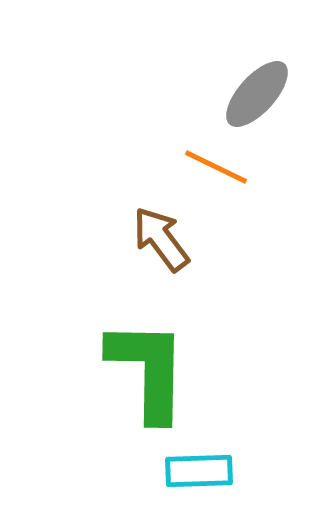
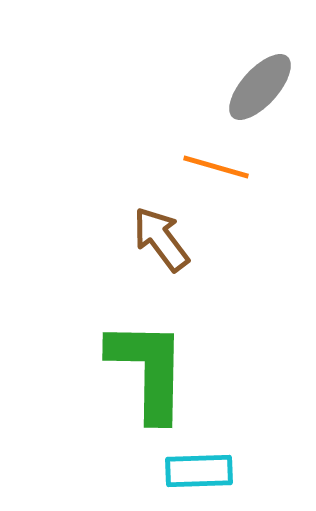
gray ellipse: moved 3 px right, 7 px up
orange line: rotated 10 degrees counterclockwise
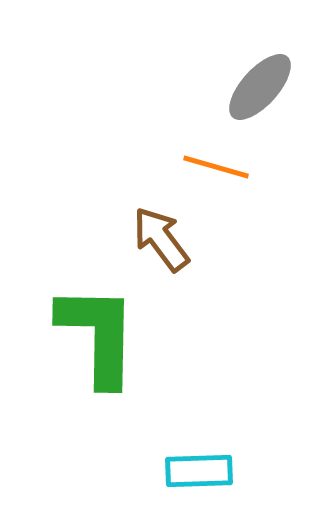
green L-shape: moved 50 px left, 35 px up
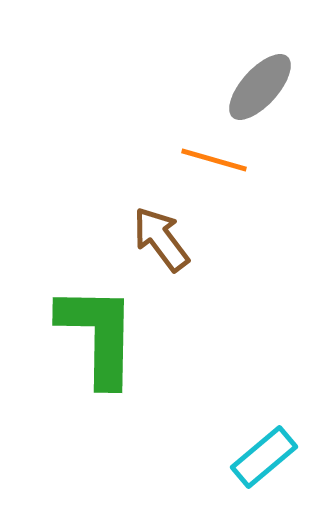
orange line: moved 2 px left, 7 px up
cyan rectangle: moved 65 px right, 14 px up; rotated 38 degrees counterclockwise
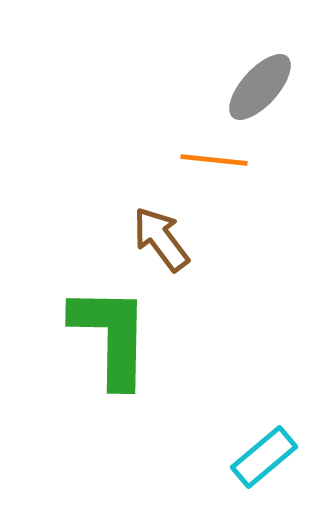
orange line: rotated 10 degrees counterclockwise
green L-shape: moved 13 px right, 1 px down
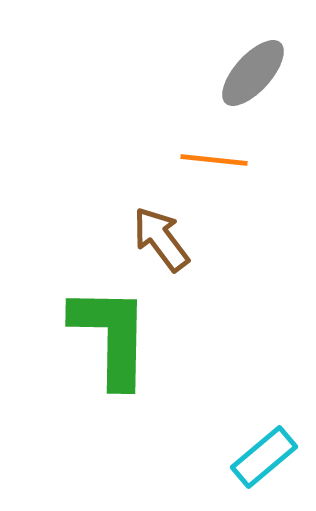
gray ellipse: moved 7 px left, 14 px up
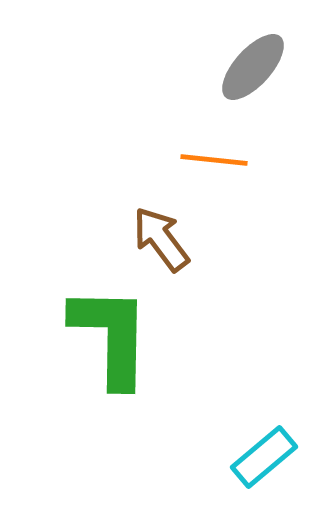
gray ellipse: moved 6 px up
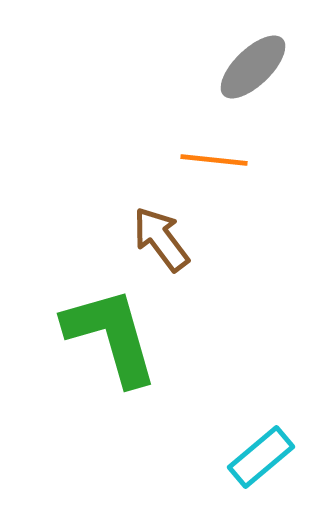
gray ellipse: rotated 4 degrees clockwise
green L-shape: rotated 17 degrees counterclockwise
cyan rectangle: moved 3 px left
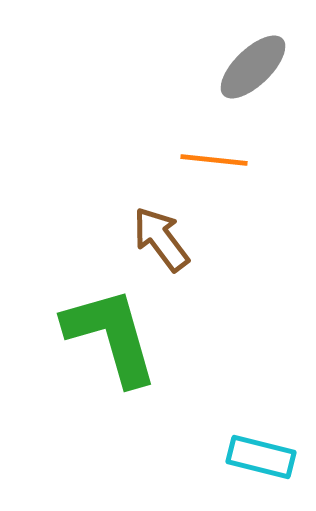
cyan rectangle: rotated 54 degrees clockwise
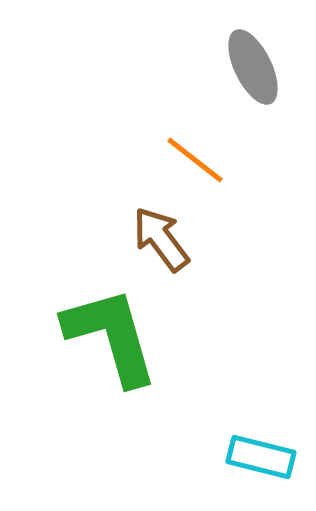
gray ellipse: rotated 72 degrees counterclockwise
orange line: moved 19 px left; rotated 32 degrees clockwise
